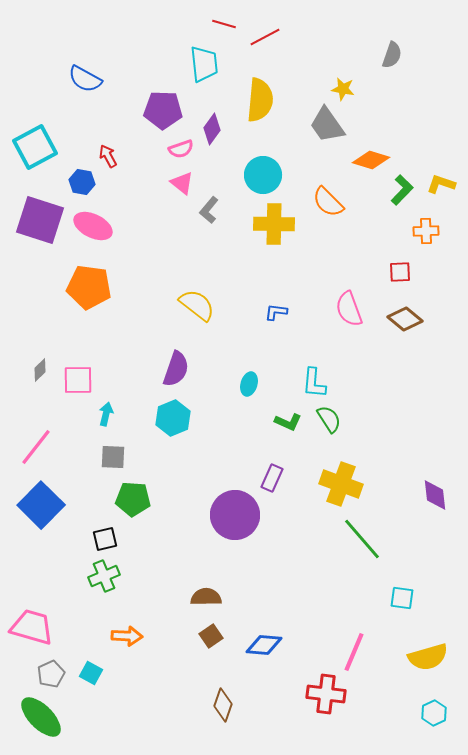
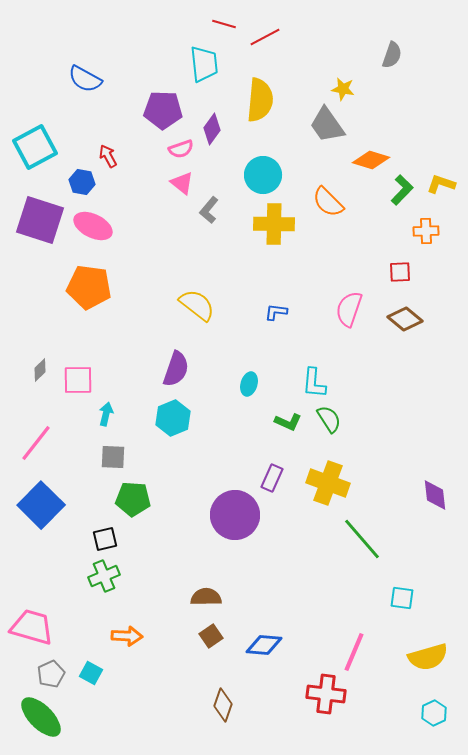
pink semicircle at (349, 309): rotated 39 degrees clockwise
pink line at (36, 447): moved 4 px up
yellow cross at (341, 484): moved 13 px left, 1 px up
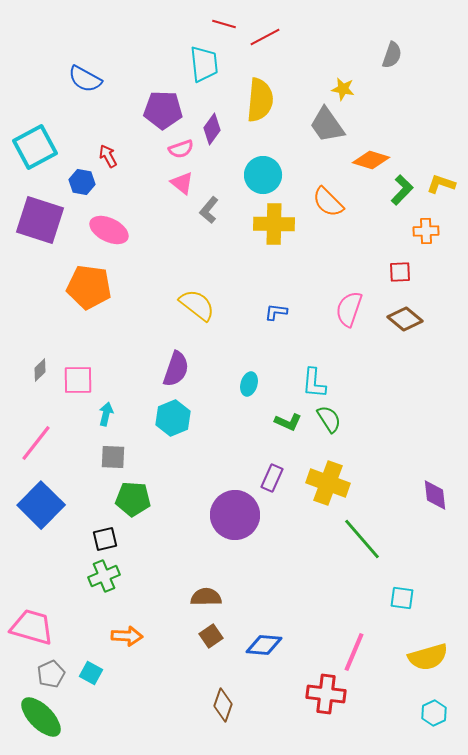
pink ellipse at (93, 226): moved 16 px right, 4 px down
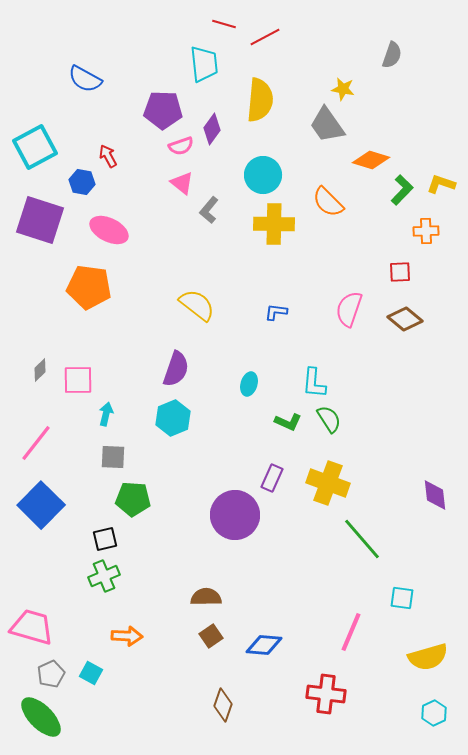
pink semicircle at (181, 149): moved 3 px up
pink line at (354, 652): moved 3 px left, 20 px up
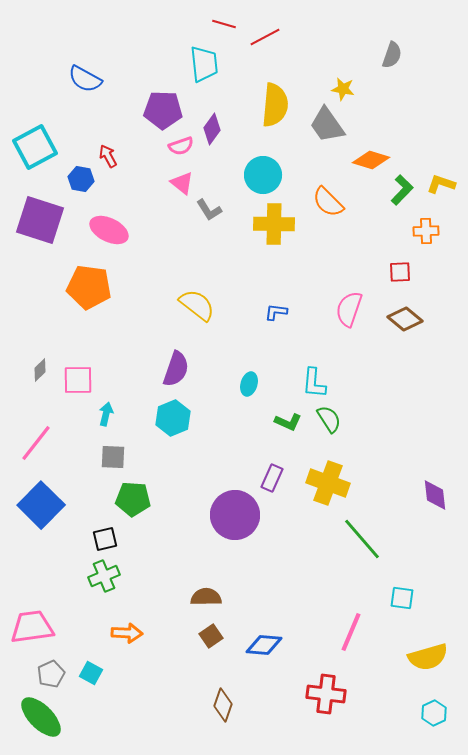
yellow semicircle at (260, 100): moved 15 px right, 5 px down
blue hexagon at (82, 182): moved 1 px left, 3 px up
gray L-shape at (209, 210): rotated 72 degrees counterclockwise
pink trapezoid at (32, 627): rotated 24 degrees counterclockwise
orange arrow at (127, 636): moved 3 px up
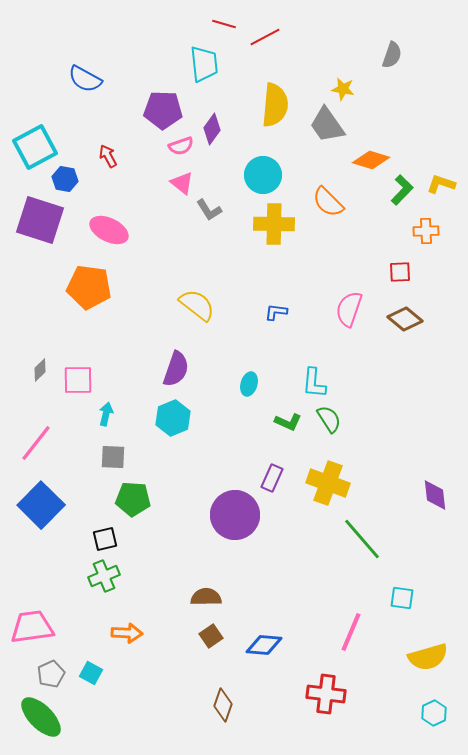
blue hexagon at (81, 179): moved 16 px left
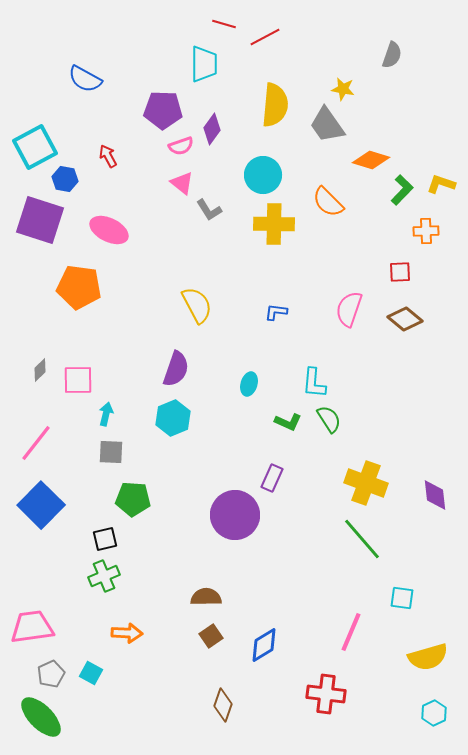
cyan trapezoid at (204, 64): rotated 6 degrees clockwise
orange pentagon at (89, 287): moved 10 px left
yellow semicircle at (197, 305): rotated 24 degrees clockwise
gray square at (113, 457): moved 2 px left, 5 px up
yellow cross at (328, 483): moved 38 px right
blue diamond at (264, 645): rotated 36 degrees counterclockwise
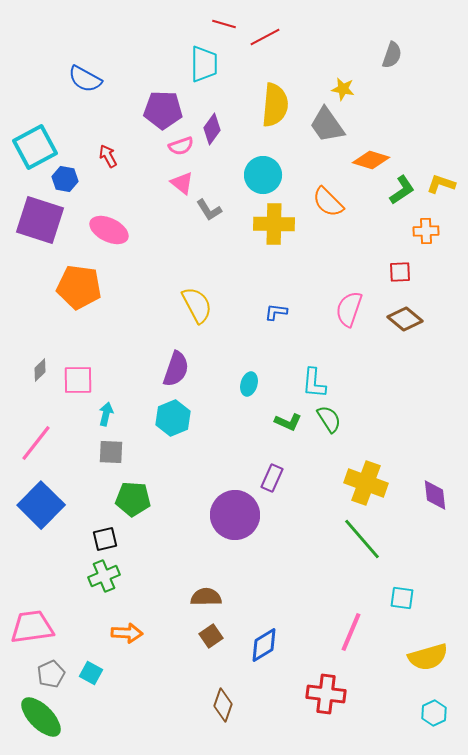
green L-shape at (402, 190): rotated 12 degrees clockwise
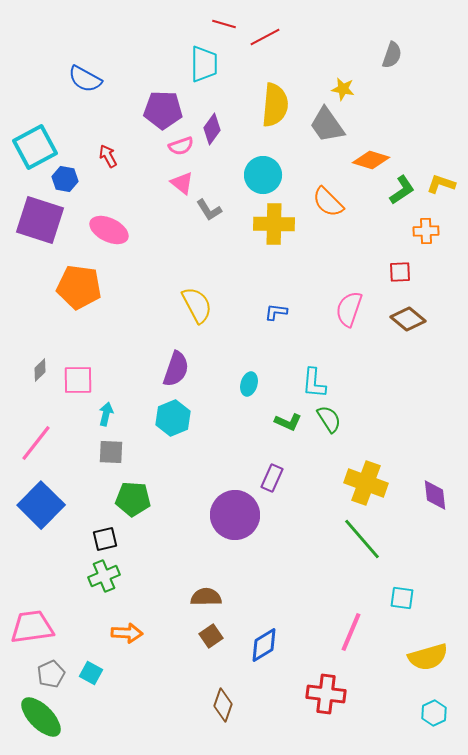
brown diamond at (405, 319): moved 3 px right
